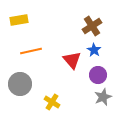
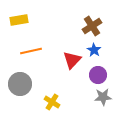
red triangle: rotated 24 degrees clockwise
gray star: rotated 18 degrees clockwise
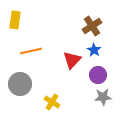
yellow rectangle: moved 4 px left; rotated 72 degrees counterclockwise
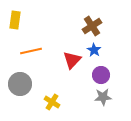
purple circle: moved 3 px right
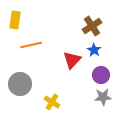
orange line: moved 6 px up
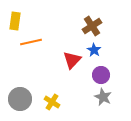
yellow rectangle: moved 1 px down
orange line: moved 3 px up
gray circle: moved 15 px down
gray star: rotated 30 degrees clockwise
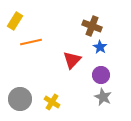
yellow rectangle: rotated 24 degrees clockwise
brown cross: rotated 36 degrees counterclockwise
blue star: moved 6 px right, 3 px up
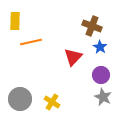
yellow rectangle: rotated 30 degrees counterclockwise
red triangle: moved 1 px right, 3 px up
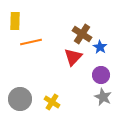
brown cross: moved 10 px left, 8 px down; rotated 12 degrees clockwise
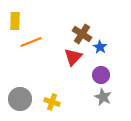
orange line: rotated 10 degrees counterclockwise
yellow cross: rotated 14 degrees counterclockwise
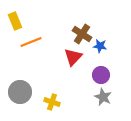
yellow rectangle: rotated 24 degrees counterclockwise
blue star: moved 1 px up; rotated 24 degrees counterclockwise
gray circle: moved 7 px up
